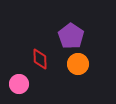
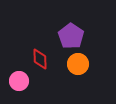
pink circle: moved 3 px up
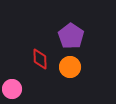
orange circle: moved 8 px left, 3 px down
pink circle: moved 7 px left, 8 px down
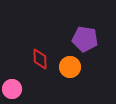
purple pentagon: moved 14 px right, 3 px down; rotated 25 degrees counterclockwise
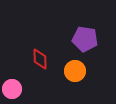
orange circle: moved 5 px right, 4 px down
